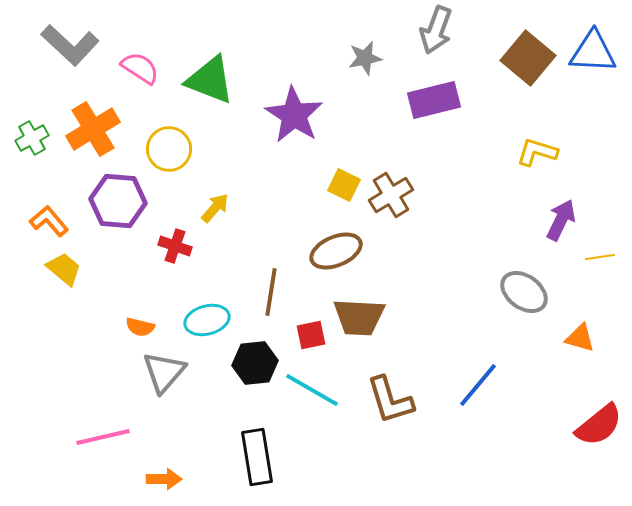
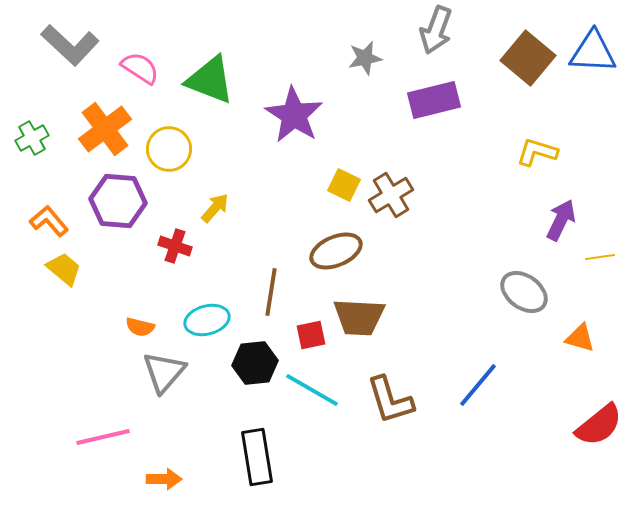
orange cross: moved 12 px right; rotated 6 degrees counterclockwise
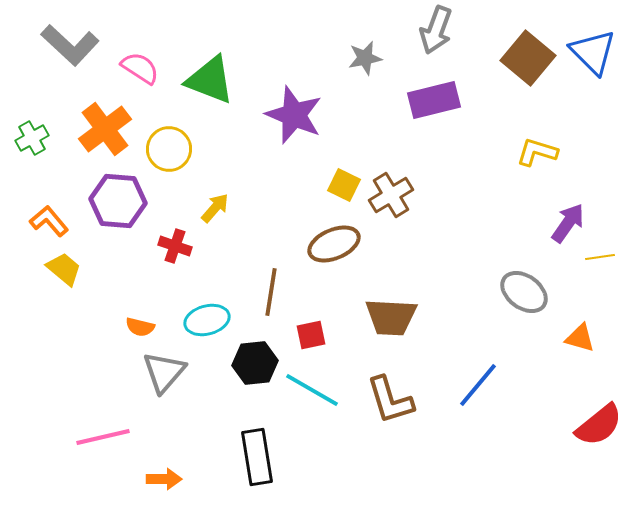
blue triangle: rotated 42 degrees clockwise
purple star: rotated 10 degrees counterclockwise
purple arrow: moved 7 px right, 3 px down; rotated 9 degrees clockwise
brown ellipse: moved 2 px left, 7 px up
brown trapezoid: moved 32 px right
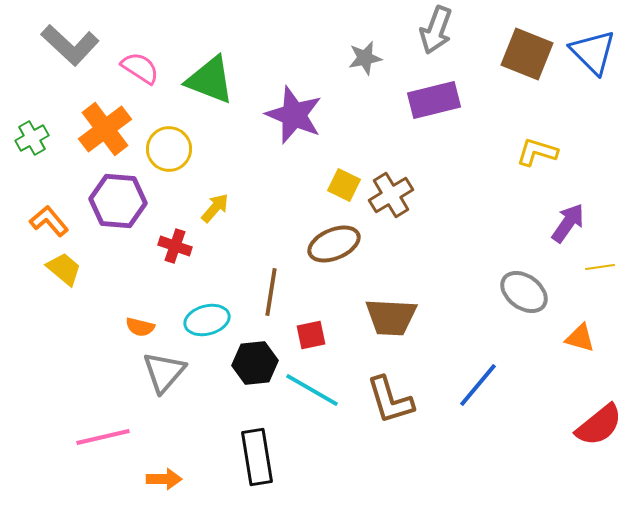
brown square: moved 1 px left, 4 px up; rotated 18 degrees counterclockwise
yellow line: moved 10 px down
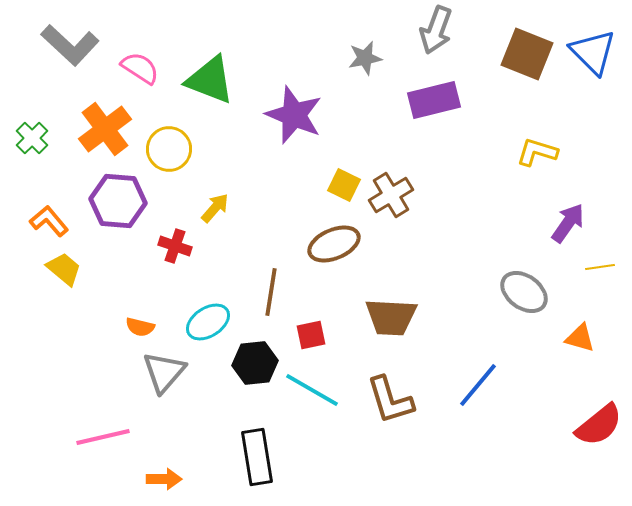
green cross: rotated 16 degrees counterclockwise
cyan ellipse: moved 1 px right, 2 px down; rotated 18 degrees counterclockwise
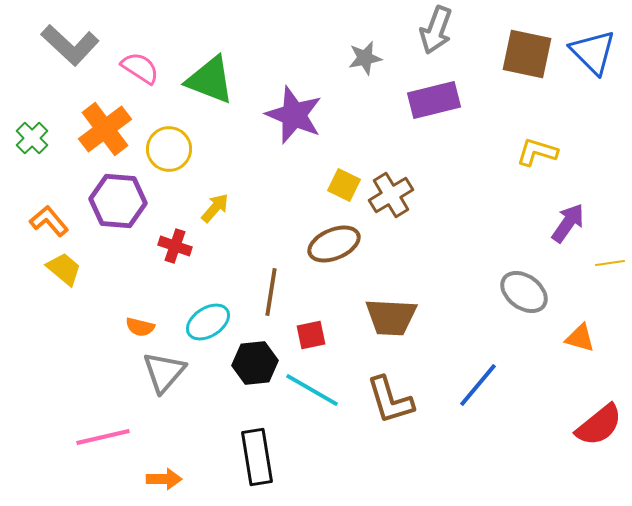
brown square: rotated 10 degrees counterclockwise
yellow line: moved 10 px right, 4 px up
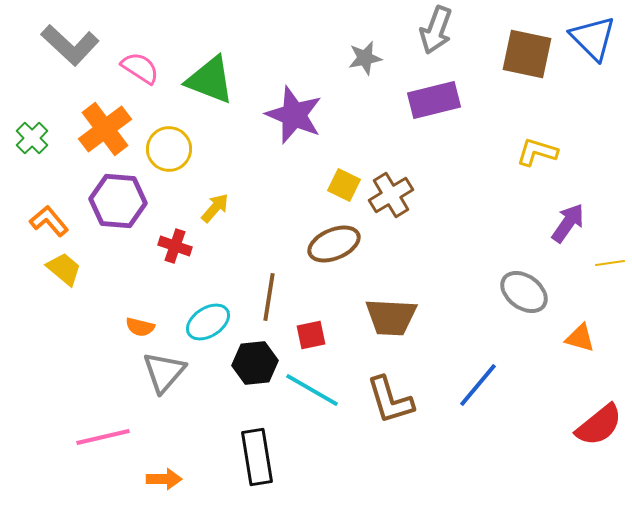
blue triangle: moved 14 px up
brown line: moved 2 px left, 5 px down
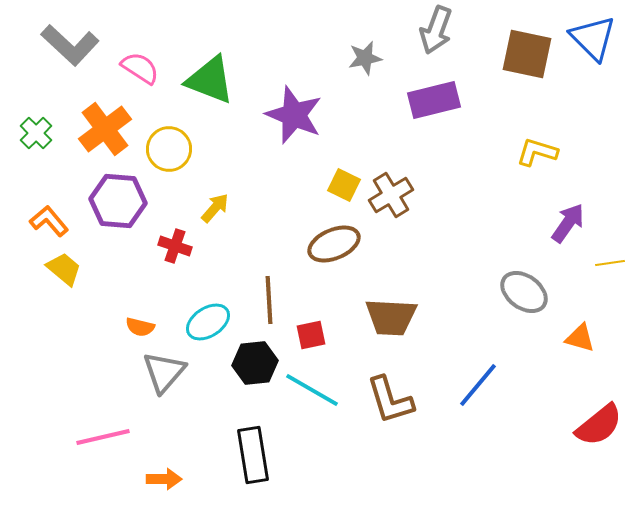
green cross: moved 4 px right, 5 px up
brown line: moved 3 px down; rotated 12 degrees counterclockwise
black rectangle: moved 4 px left, 2 px up
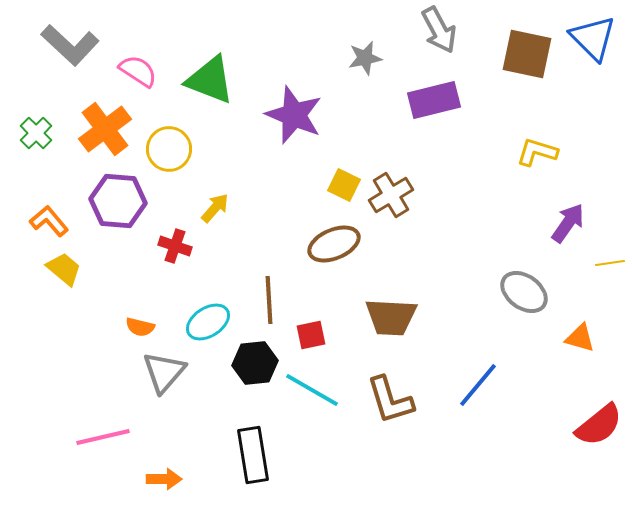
gray arrow: moved 3 px right; rotated 48 degrees counterclockwise
pink semicircle: moved 2 px left, 3 px down
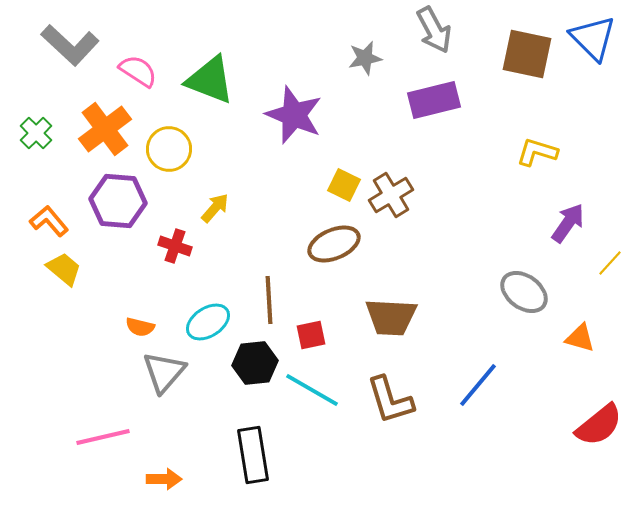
gray arrow: moved 5 px left
yellow line: rotated 40 degrees counterclockwise
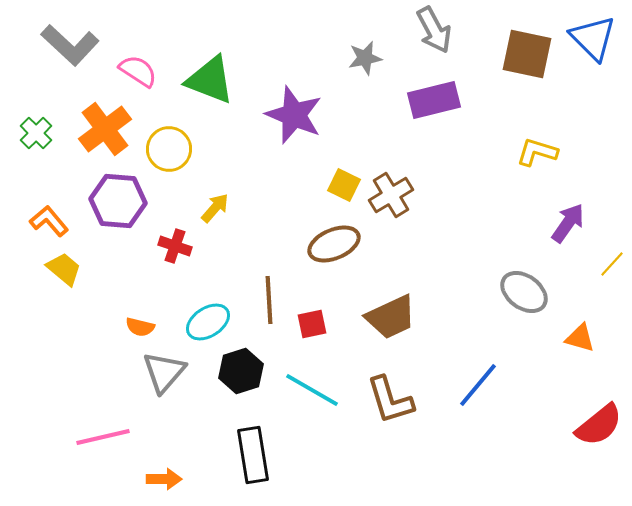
yellow line: moved 2 px right, 1 px down
brown trapezoid: rotated 28 degrees counterclockwise
red square: moved 1 px right, 11 px up
black hexagon: moved 14 px left, 8 px down; rotated 12 degrees counterclockwise
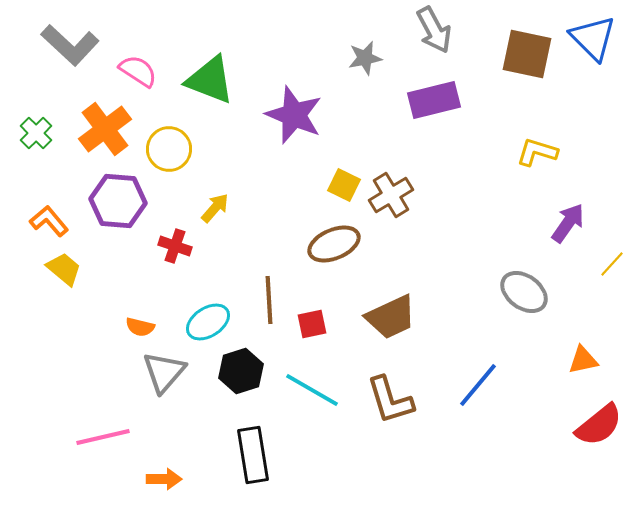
orange triangle: moved 3 px right, 22 px down; rotated 28 degrees counterclockwise
